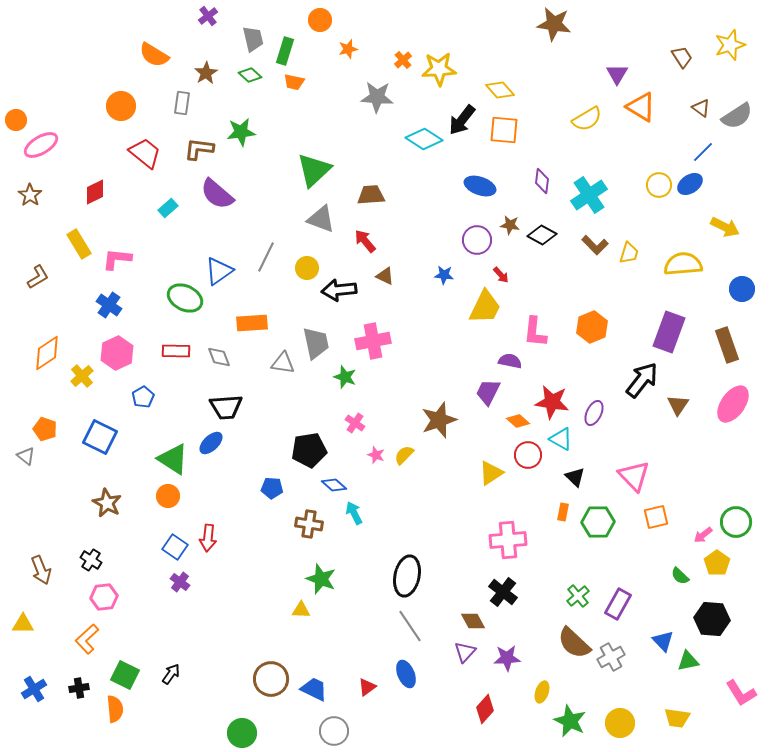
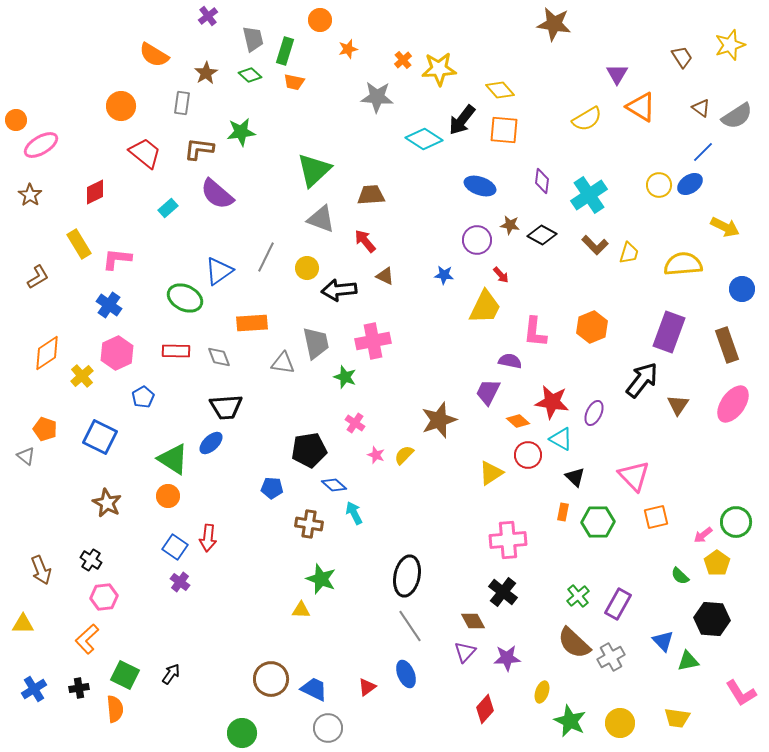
gray circle at (334, 731): moved 6 px left, 3 px up
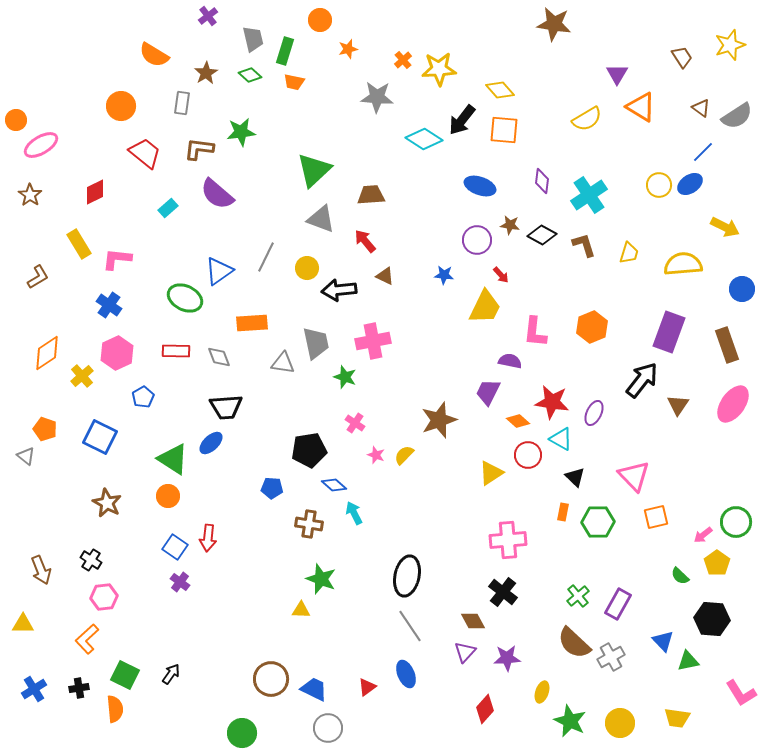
brown L-shape at (595, 245): moved 11 px left; rotated 152 degrees counterclockwise
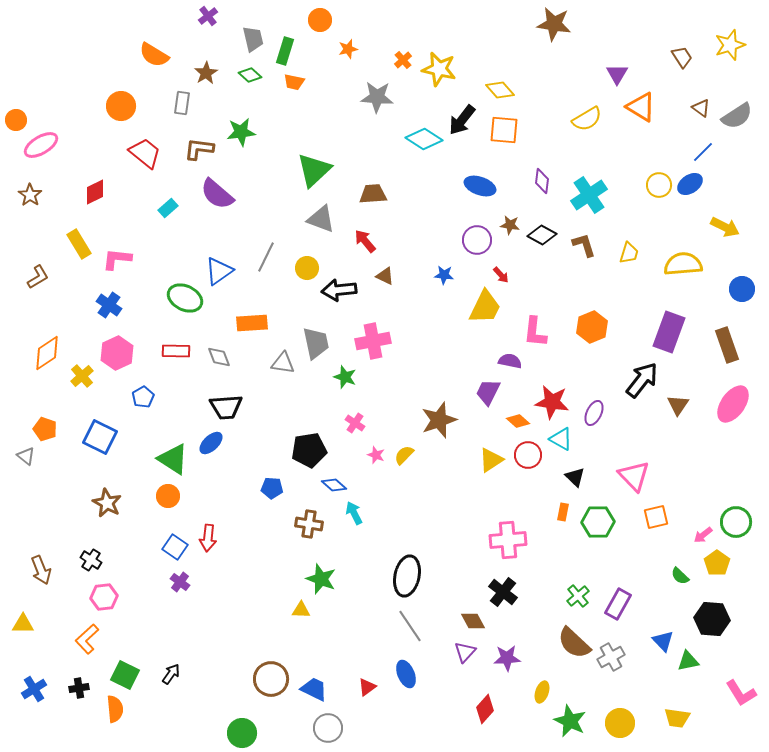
yellow star at (439, 69): rotated 16 degrees clockwise
brown trapezoid at (371, 195): moved 2 px right, 1 px up
yellow triangle at (491, 473): moved 13 px up
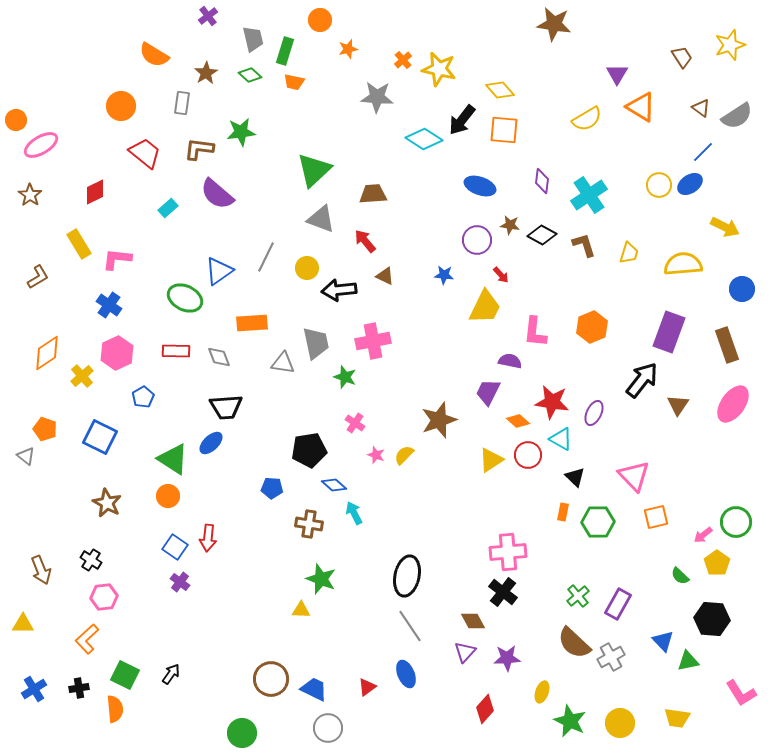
pink cross at (508, 540): moved 12 px down
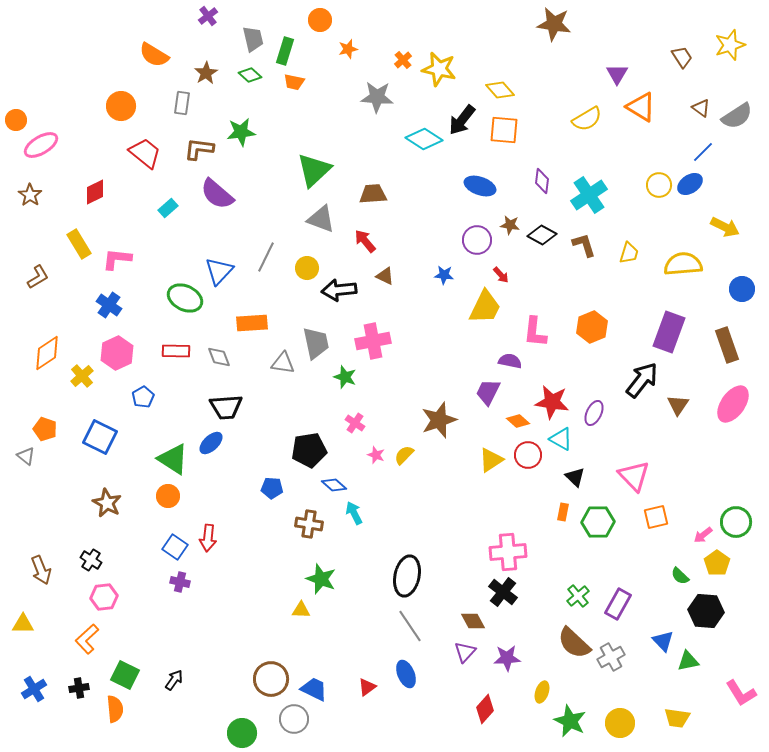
blue triangle at (219, 271): rotated 12 degrees counterclockwise
purple cross at (180, 582): rotated 24 degrees counterclockwise
black hexagon at (712, 619): moved 6 px left, 8 px up
black arrow at (171, 674): moved 3 px right, 6 px down
gray circle at (328, 728): moved 34 px left, 9 px up
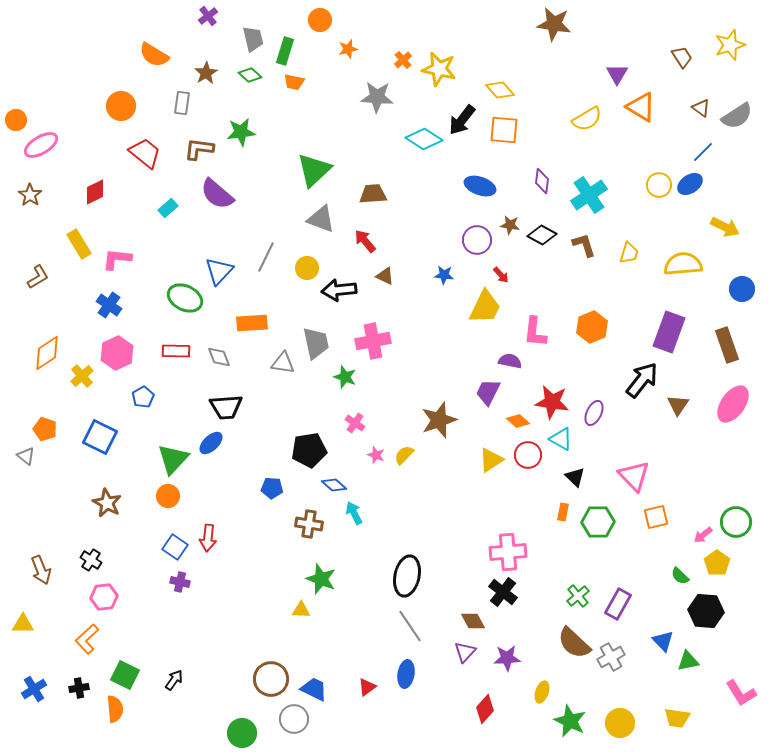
green triangle at (173, 459): rotated 40 degrees clockwise
blue ellipse at (406, 674): rotated 32 degrees clockwise
